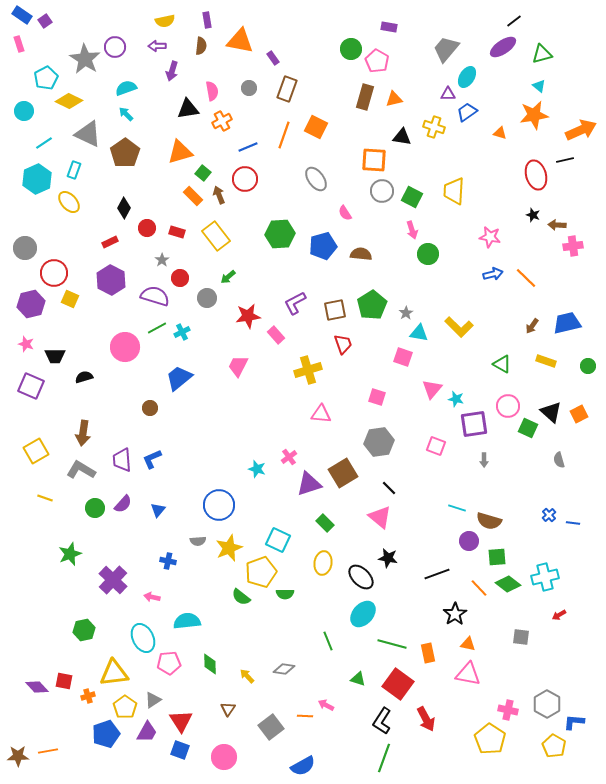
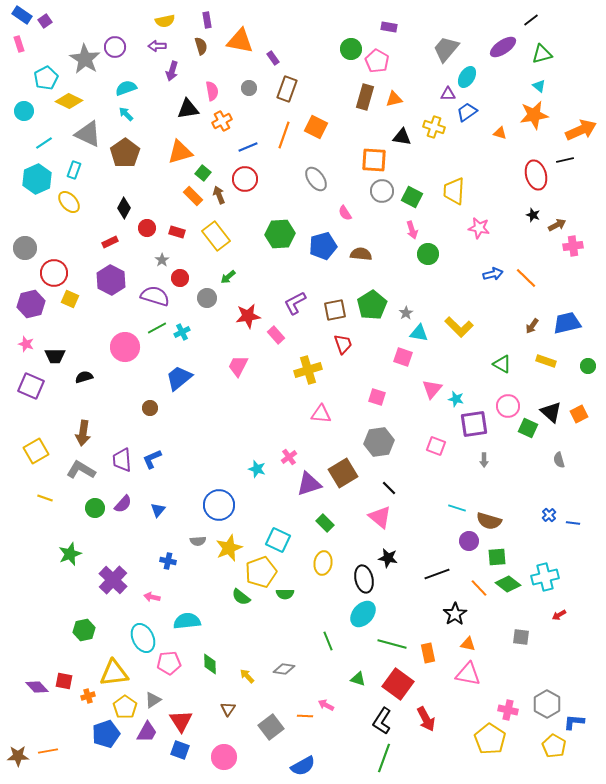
black line at (514, 21): moved 17 px right, 1 px up
brown semicircle at (201, 46): rotated 24 degrees counterclockwise
brown arrow at (557, 225): rotated 150 degrees clockwise
pink star at (490, 237): moved 11 px left, 9 px up
black ellipse at (361, 577): moved 3 px right, 2 px down; rotated 32 degrees clockwise
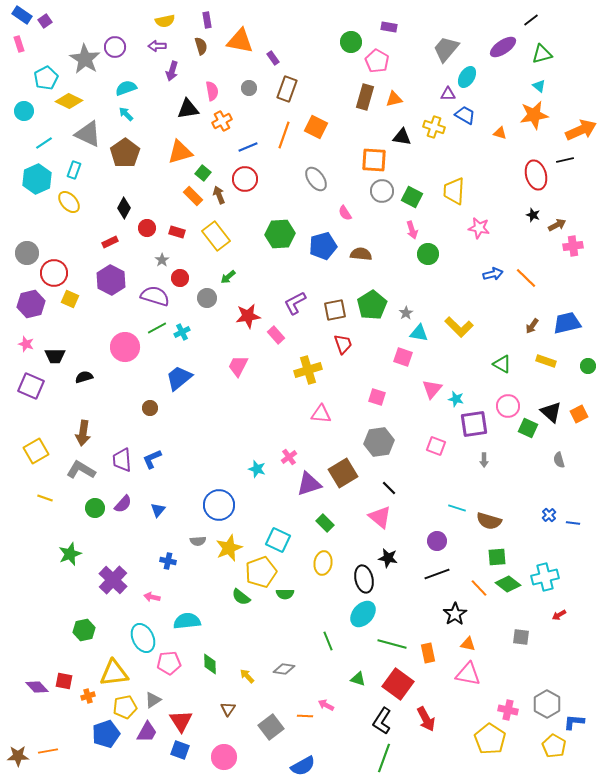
green circle at (351, 49): moved 7 px up
blue trapezoid at (467, 112): moved 2 px left, 3 px down; rotated 65 degrees clockwise
gray circle at (25, 248): moved 2 px right, 5 px down
purple circle at (469, 541): moved 32 px left
yellow pentagon at (125, 707): rotated 25 degrees clockwise
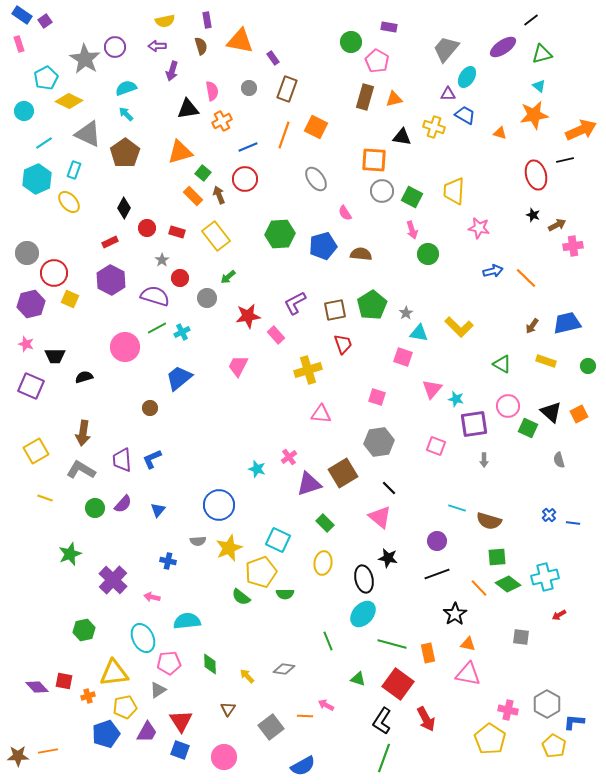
blue arrow at (493, 274): moved 3 px up
gray triangle at (153, 700): moved 5 px right, 10 px up
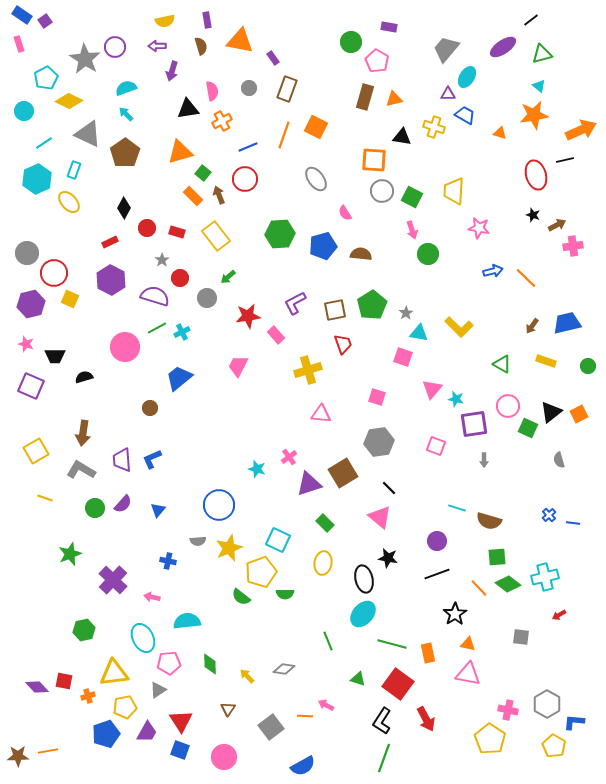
black triangle at (551, 412): rotated 40 degrees clockwise
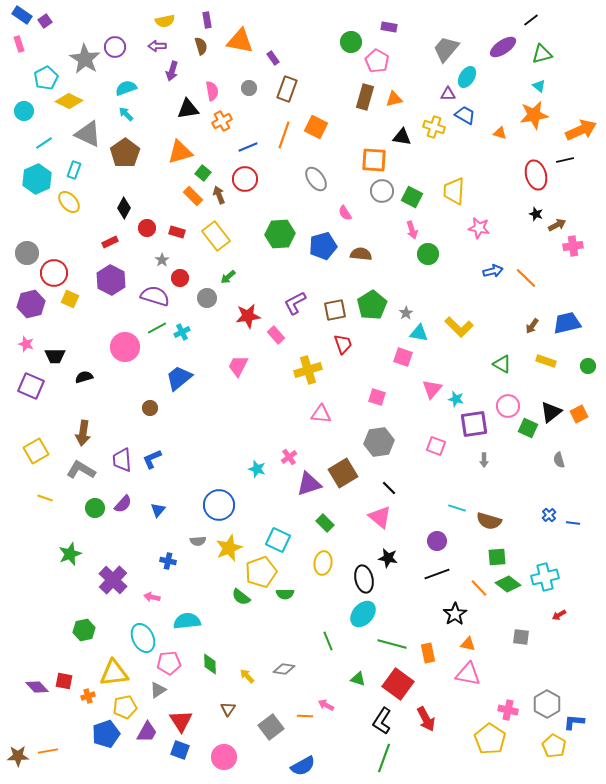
black star at (533, 215): moved 3 px right, 1 px up
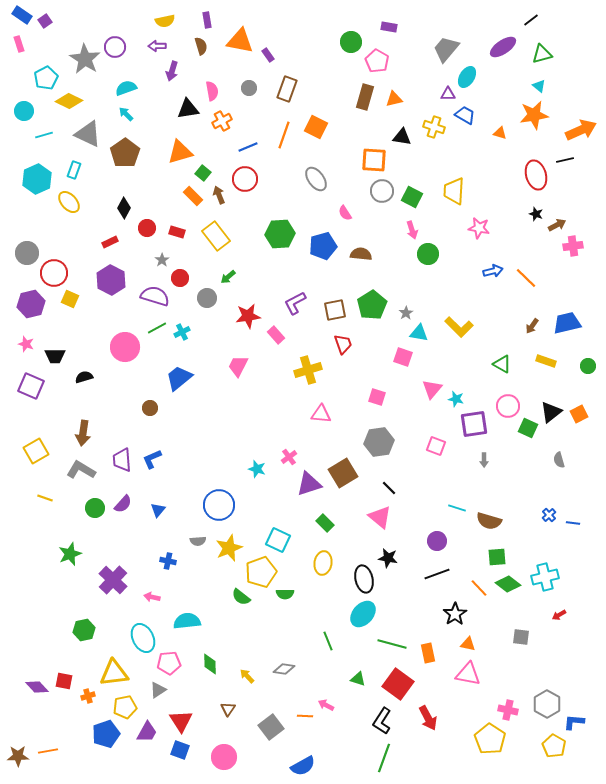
purple rectangle at (273, 58): moved 5 px left, 3 px up
cyan line at (44, 143): moved 8 px up; rotated 18 degrees clockwise
red arrow at (426, 719): moved 2 px right, 1 px up
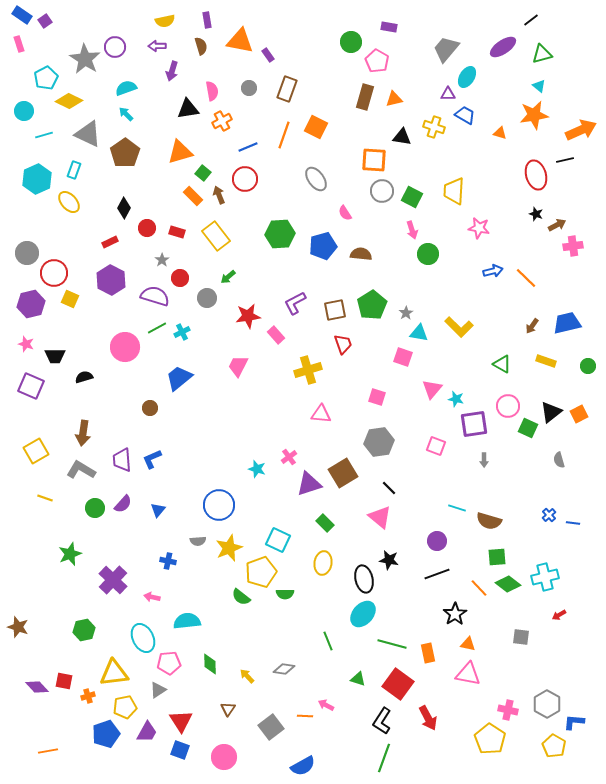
black star at (388, 558): moved 1 px right, 2 px down
brown star at (18, 756): moved 129 px up; rotated 20 degrees clockwise
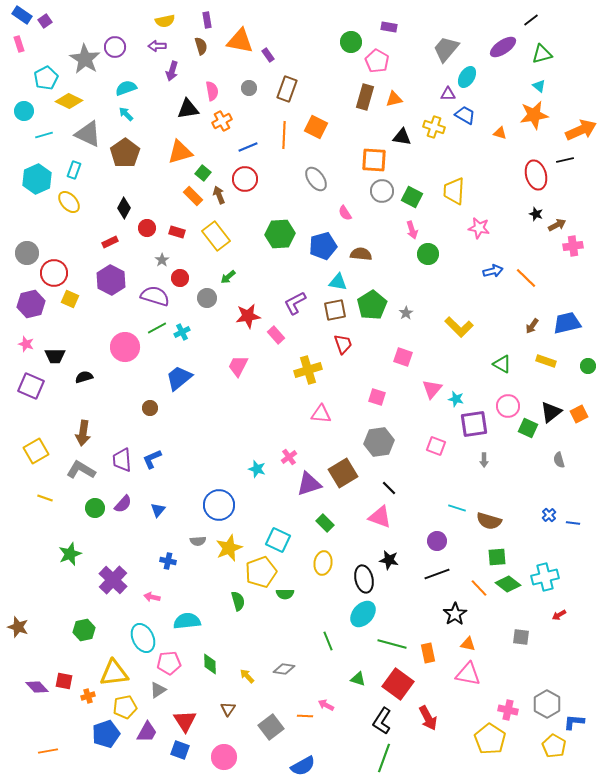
orange line at (284, 135): rotated 16 degrees counterclockwise
cyan triangle at (419, 333): moved 81 px left, 51 px up
pink triangle at (380, 517): rotated 20 degrees counterclockwise
green semicircle at (241, 597): moved 3 px left, 4 px down; rotated 144 degrees counterclockwise
red triangle at (181, 721): moved 4 px right
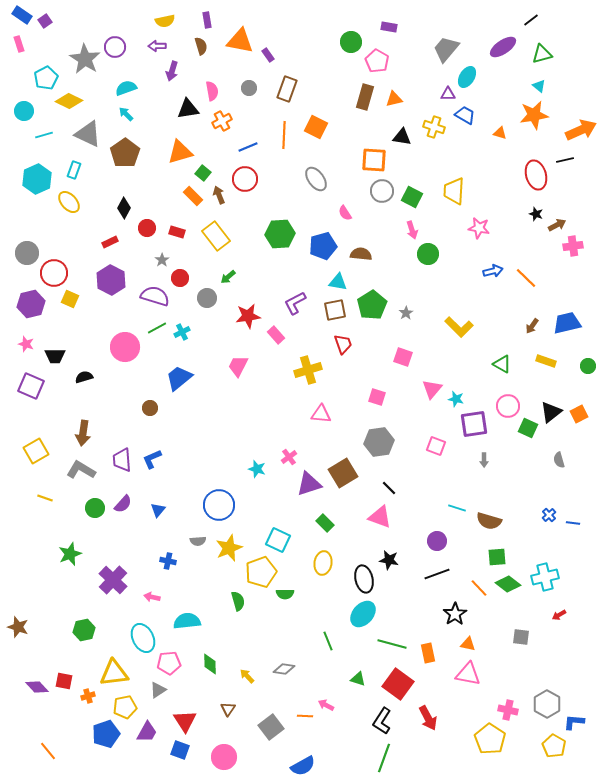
orange line at (48, 751): rotated 60 degrees clockwise
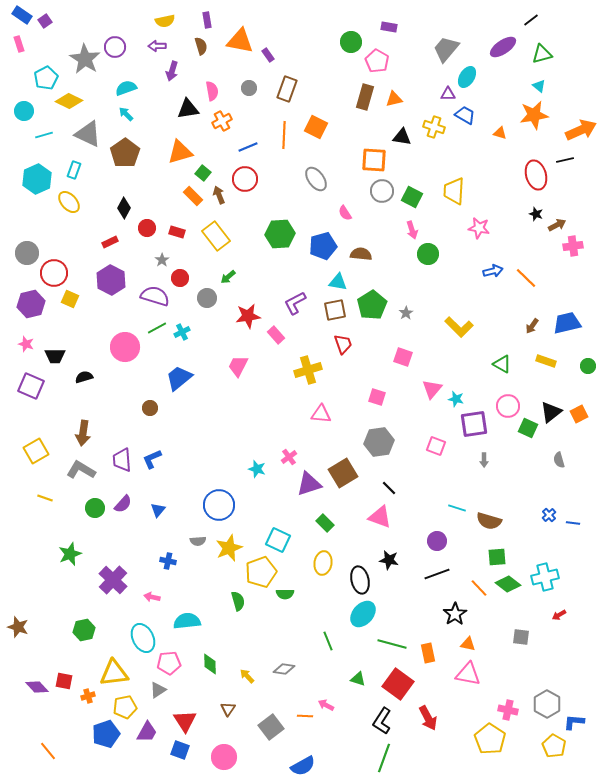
black ellipse at (364, 579): moved 4 px left, 1 px down
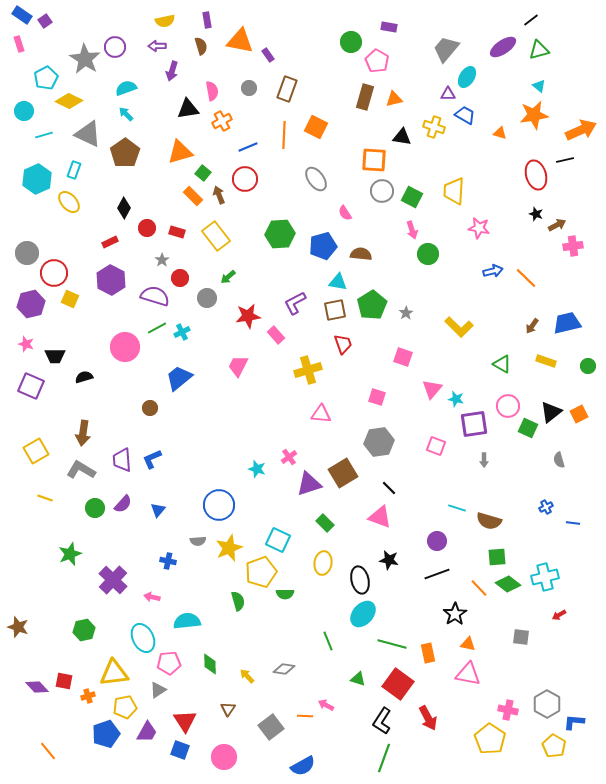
green triangle at (542, 54): moved 3 px left, 4 px up
blue cross at (549, 515): moved 3 px left, 8 px up; rotated 16 degrees clockwise
